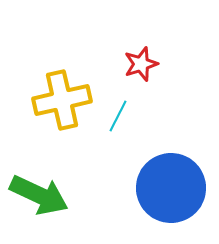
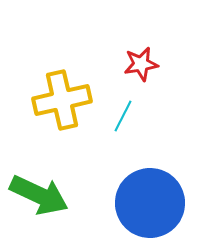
red star: rotated 8 degrees clockwise
cyan line: moved 5 px right
blue circle: moved 21 px left, 15 px down
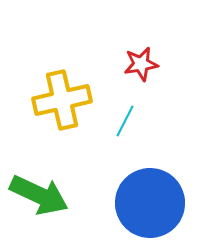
cyan line: moved 2 px right, 5 px down
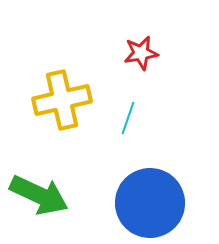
red star: moved 11 px up
cyan line: moved 3 px right, 3 px up; rotated 8 degrees counterclockwise
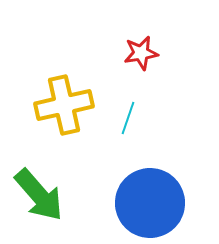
yellow cross: moved 2 px right, 5 px down
green arrow: rotated 24 degrees clockwise
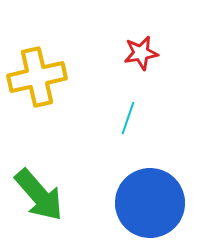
yellow cross: moved 27 px left, 28 px up
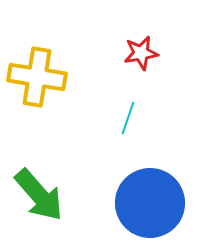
yellow cross: rotated 22 degrees clockwise
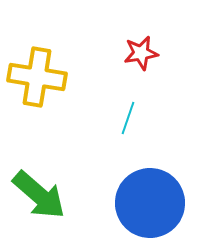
green arrow: rotated 8 degrees counterclockwise
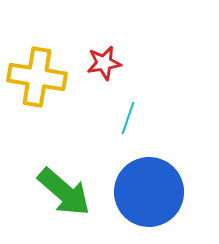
red star: moved 37 px left, 10 px down
green arrow: moved 25 px right, 3 px up
blue circle: moved 1 px left, 11 px up
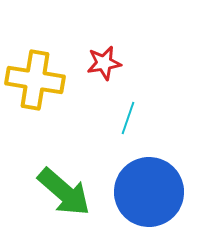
yellow cross: moved 2 px left, 3 px down
